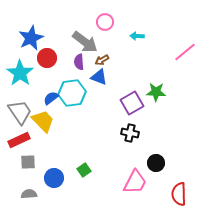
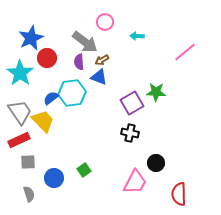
gray semicircle: rotated 77 degrees clockwise
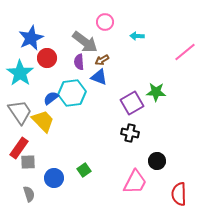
red rectangle: moved 8 px down; rotated 30 degrees counterclockwise
black circle: moved 1 px right, 2 px up
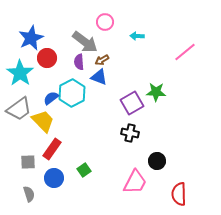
cyan hexagon: rotated 20 degrees counterclockwise
gray trapezoid: moved 1 px left, 3 px up; rotated 88 degrees clockwise
red rectangle: moved 33 px right, 1 px down
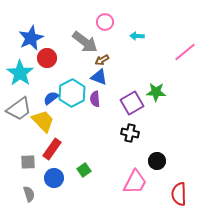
purple semicircle: moved 16 px right, 37 px down
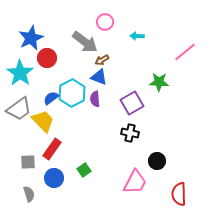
green star: moved 3 px right, 10 px up
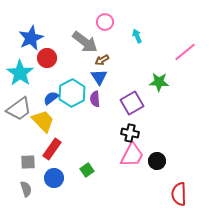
cyan arrow: rotated 64 degrees clockwise
blue triangle: rotated 36 degrees clockwise
green square: moved 3 px right
pink trapezoid: moved 3 px left, 27 px up
gray semicircle: moved 3 px left, 5 px up
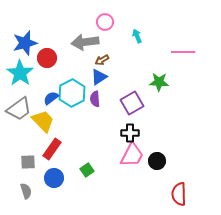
blue star: moved 6 px left, 5 px down; rotated 10 degrees clockwise
gray arrow: rotated 136 degrees clockwise
pink line: moved 2 px left; rotated 40 degrees clockwise
blue triangle: rotated 30 degrees clockwise
black cross: rotated 12 degrees counterclockwise
gray semicircle: moved 2 px down
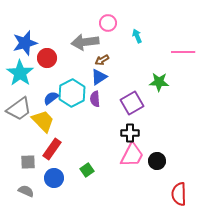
pink circle: moved 3 px right, 1 px down
gray semicircle: rotated 49 degrees counterclockwise
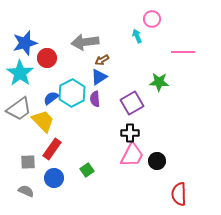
pink circle: moved 44 px right, 4 px up
